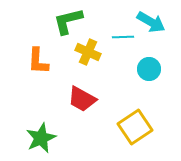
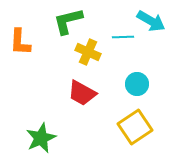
cyan arrow: moved 1 px up
orange L-shape: moved 18 px left, 19 px up
cyan circle: moved 12 px left, 15 px down
red trapezoid: moved 6 px up
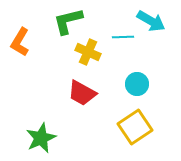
orange L-shape: rotated 28 degrees clockwise
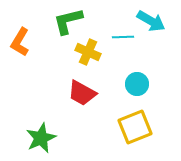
yellow square: rotated 12 degrees clockwise
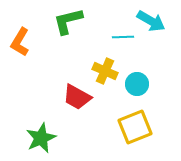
yellow cross: moved 17 px right, 19 px down
red trapezoid: moved 5 px left, 4 px down
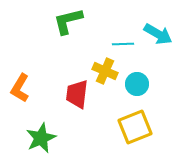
cyan arrow: moved 7 px right, 13 px down
cyan line: moved 7 px down
orange L-shape: moved 46 px down
red trapezoid: moved 3 px up; rotated 68 degrees clockwise
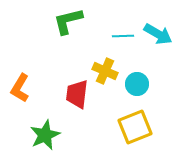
cyan line: moved 8 px up
green star: moved 4 px right, 3 px up
